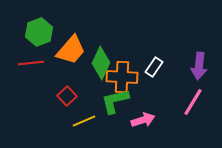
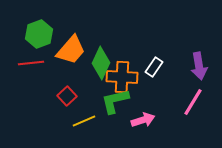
green hexagon: moved 2 px down
purple arrow: rotated 16 degrees counterclockwise
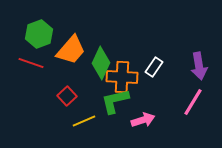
red line: rotated 25 degrees clockwise
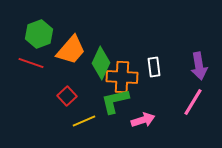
white rectangle: rotated 42 degrees counterclockwise
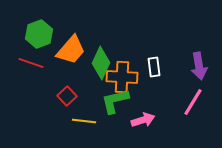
yellow line: rotated 30 degrees clockwise
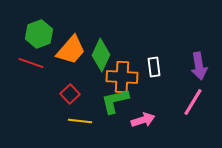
green diamond: moved 8 px up
red square: moved 3 px right, 2 px up
yellow line: moved 4 px left
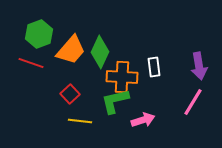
green diamond: moved 1 px left, 3 px up
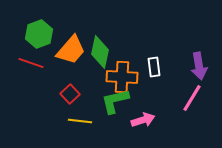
green diamond: rotated 12 degrees counterclockwise
pink line: moved 1 px left, 4 px up
